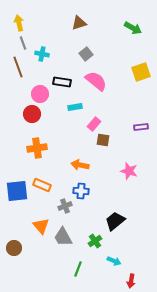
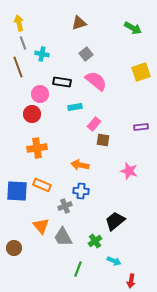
blue square: rotated 10 degrees clockwise
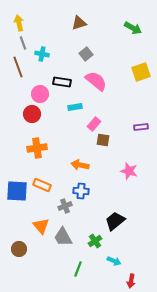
brown circle: moved 5 px right, 1 px down
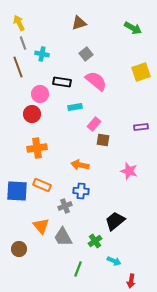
yellow arrow: rotated 14 degrees counterclockwise
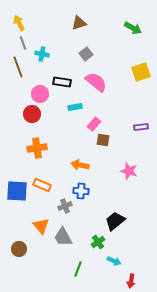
pink semicircle: moved 1 px down
green cross: moved 3 px right, 1 px down
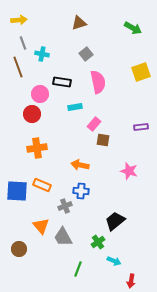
yellow arrow: moved 3 px up; rotated 112 degrees clockwise
pink semicircle: moved 2 px right; rotated 40 degrees clockwise
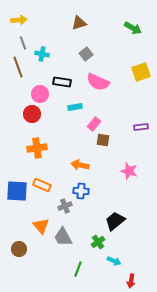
pink semicircle: rotated 125 degrees clockwise
